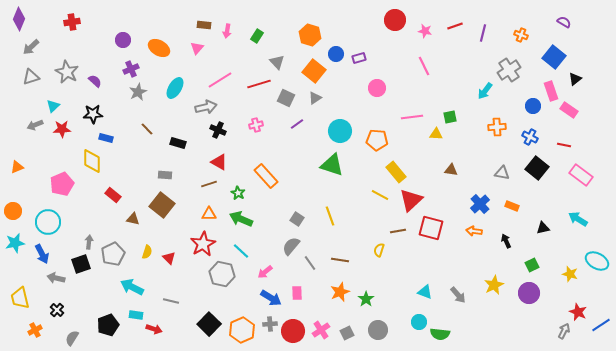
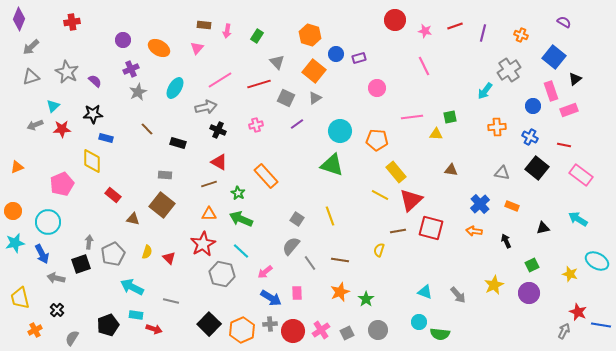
pink rectangle at (569, 110): rotated 54 degrees counterclockwise
blue line at (601, 325): rotated 42 degrees clockwise
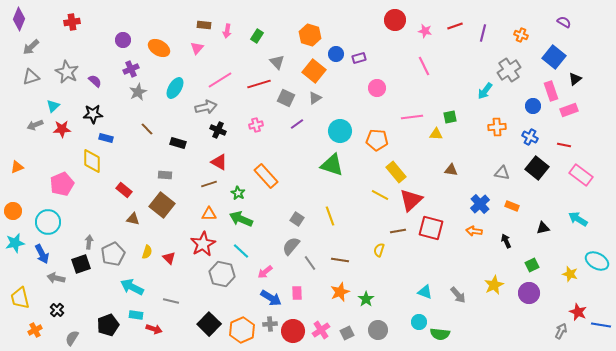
red rectangle at (113, 195): moved 11 px right, 5 px up
gray arrow at (564, 331): moved 3 px left
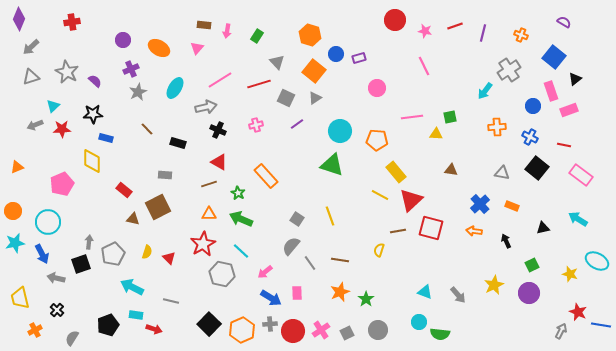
brown square at (162, 205): moved 4 px left, 2 px down; rotated 25 degrees clockwise
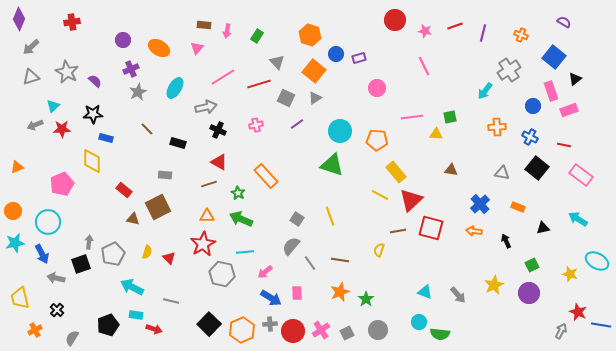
pink line at (220, 80): moved 3 px right, 3 px up
orange rectangle at (512, 206): moved 6 px right, 1 px down
orange triangle at (209, 214): moved 2 px left, 2 px down
cyan line at (241, 251): moved 4 px right, 1 px down; rotated 48 degrees counterclockwise
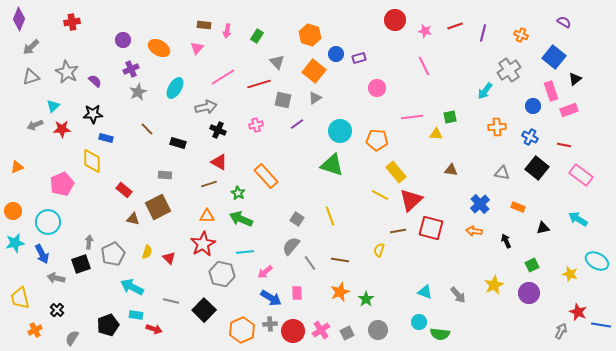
gray square at (286, 98): moved 3 px left, 2 px down; rotated 12 degrees counterclockwise
black square at (209, 324): moved 5 px left, 14 px up
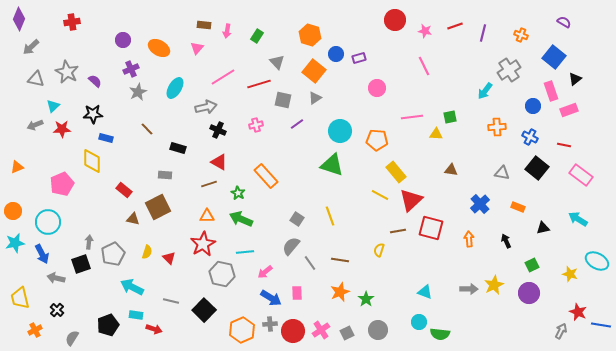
gray triangle at (31, 77): moved 5 px right, 2 px down; rotated 30 degrees clockwise
black rectangle at (178, 143): moved 5 px down
orange arrow at (474, 231): moved 5 px left, 8 px down; rotated 77 degrees clockwise
gray arrow at (458, 295): moved 11 px right, 6 px up; rotated 48 degrees counterclockwise
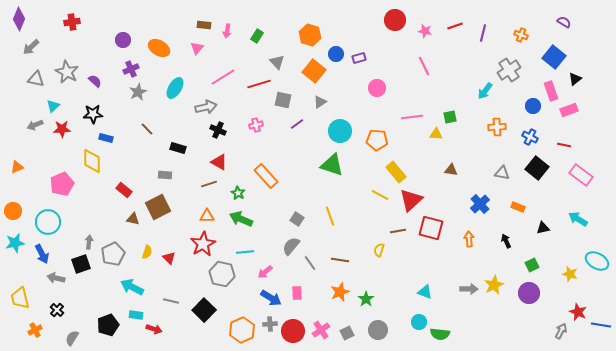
gray triangle at (315, 98): moved 5 px right, 4 px down
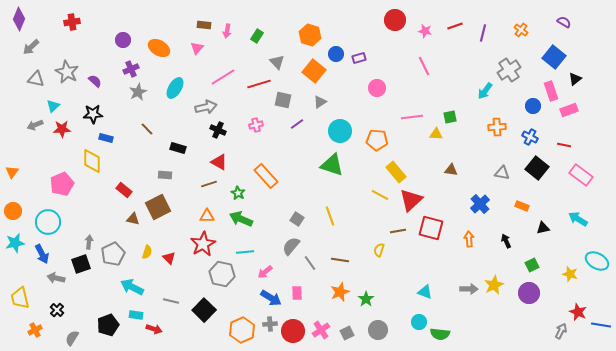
orange cross at (521, 35): moved 5 px up; rotated 16 degrees clockwise
orange triangle at (17, 167): moved 5 px left, 5 px down; rotated 32 degrees counterclockwise
orange rectangle at (518, 207): moved 4 px right, 1 px up
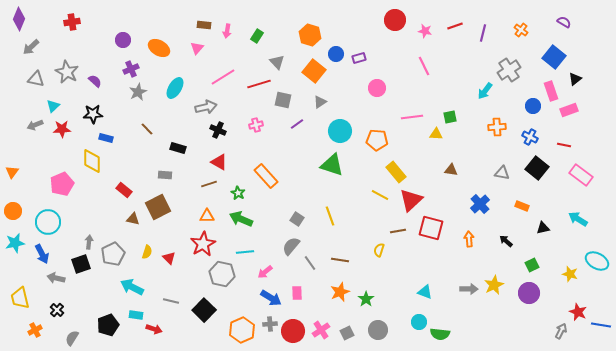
black arrow at (506, 241): rotated 24 degrees counterclockwise
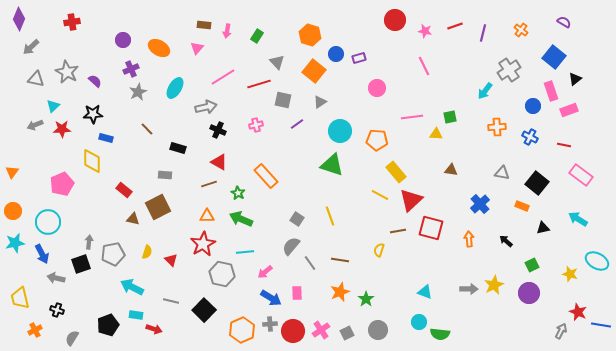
black square at (537, 168): moved 15 px down
gray pentagon at (113, 254): rotated 15 degrees clockwise
red triangle at (169, 258): moved 2 px right, 2 px down
black cross at (57, 310): rotated 24 degrees counterclockwise
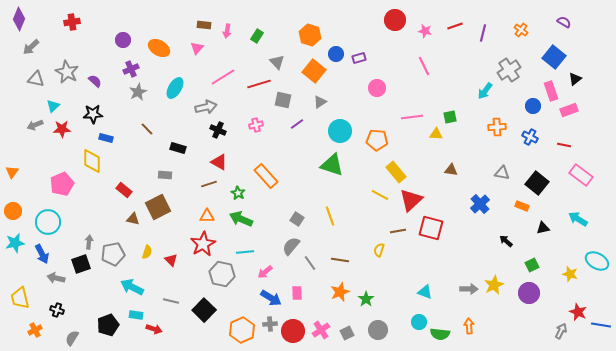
orange arrow at (469, 239): moved 87 px down
